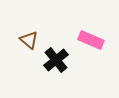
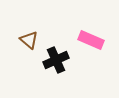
black cross: rotated 15 degrees clockwise
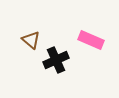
brown triangle: moved 2 px right
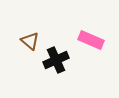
brown triangle: moved 1 px left, 1 px down
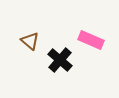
black cross: moved 4 px right; rotated 25 degrees counterclockwise
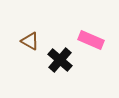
brown triangle: rotated 12 degrees counterclockwise
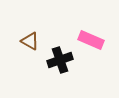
black cross: rotated 30 degrees clockwise
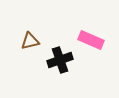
brown triangle: rotated 42 degrees counterclockwise
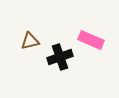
black cross: moved 3 px up
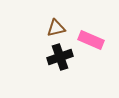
brown triangle: moved 26 px right, 13 px up
